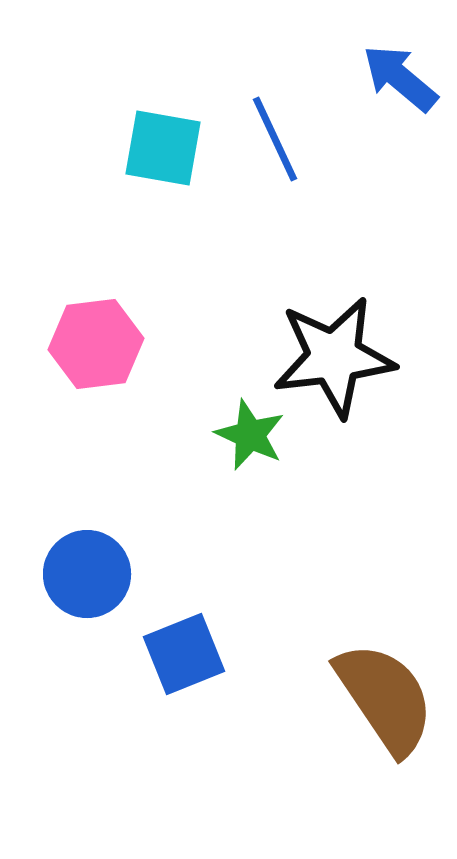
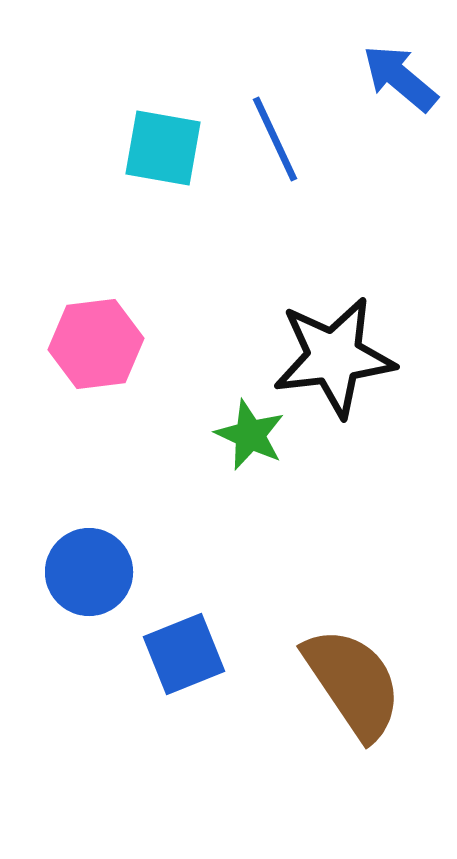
blue circle: moved 2 px right, 2 px up
brown semicircle: moved 32 px left, 15 px up
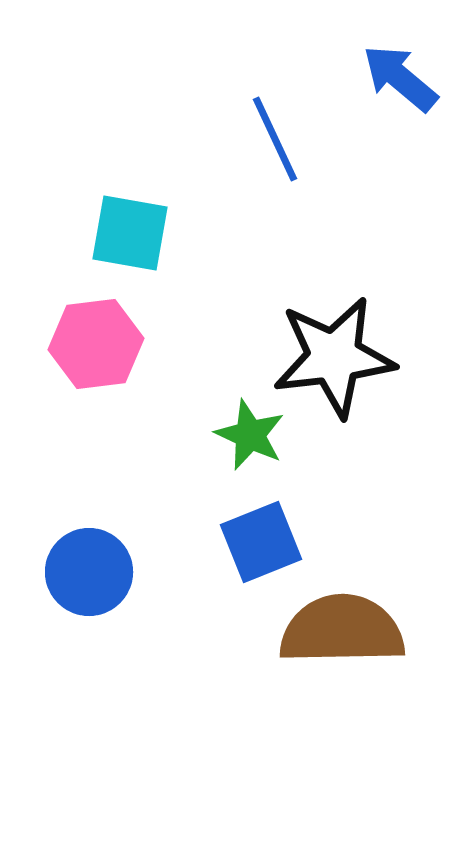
cyan square: moved 33 px left, 85 px down
blue square: moved 77 px right, 112 px up
brown semicircle: moved 11 px left, 53 px up; rotated 57 degrees counterclockwise
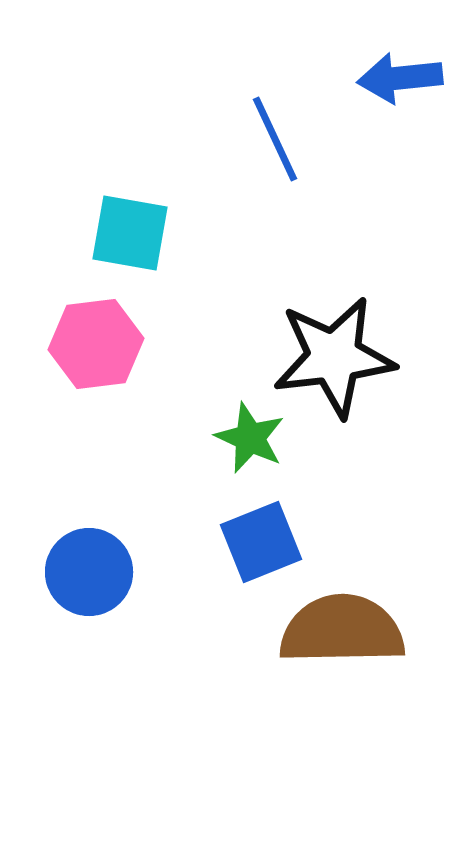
blue arrow: rotated 46 degrees counterclockwise
green star: moved 3 px down
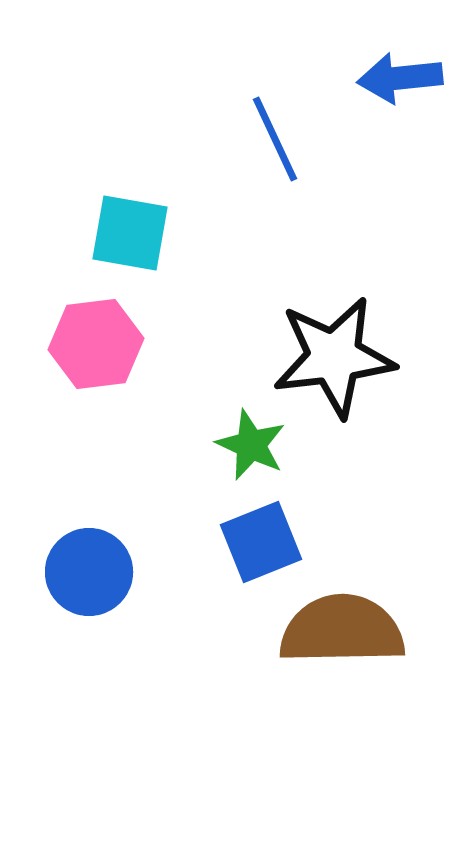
green star: moved 1 px right, 7 px down
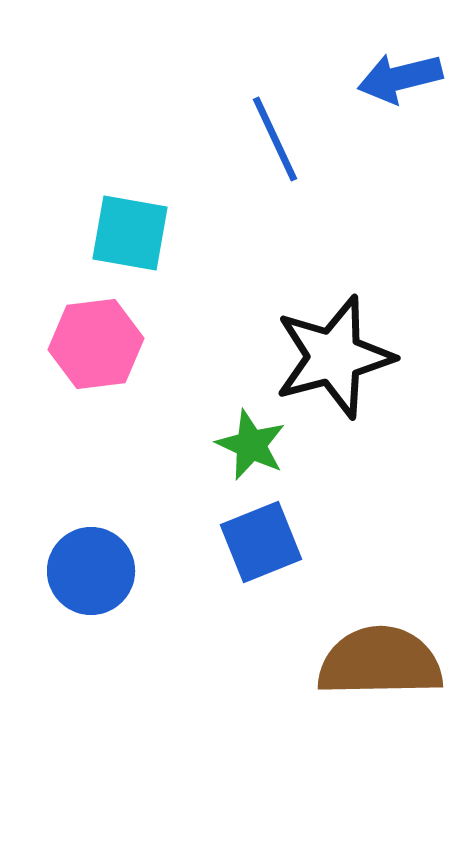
blue arrow: rotated 8 degrees counterclockwise
black star: rotated 8 degrees counterclockwise
blue circle: moved 2 px right, 1 px up
brown semicircle: moved 38 px right, 32 px down
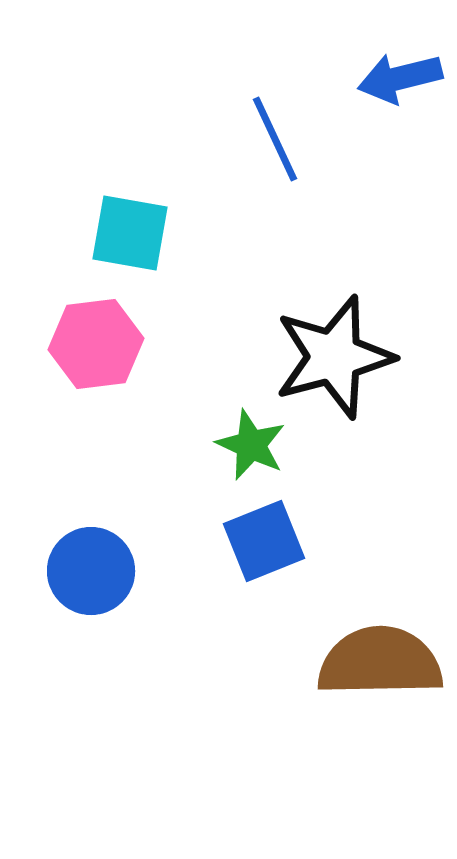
blue square: moved 3 px right, 1 px up
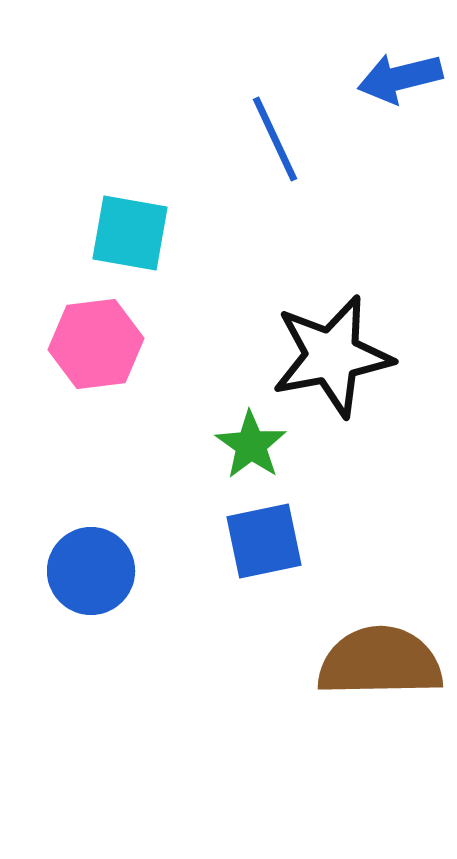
black star: moved 2 px left, 1 px up; rotated 4 degrees clockwise
green star: rotated 10 degrees clockwise
blue square: rotated 10 degrees clockwise
